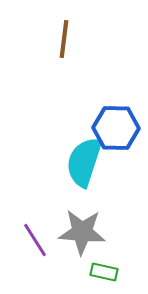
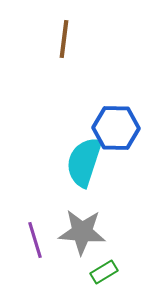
purple line: rotated 15 degrees clockwise
green rectangle: rotated 44 degrees counterclockwise
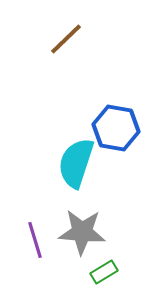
brown line: moved 2 px right; rotated 39 degrees clockwise
blue hexagon: rotated 9 degrees clockwise
cyan semicircle: moved 8 px left, 1 px down
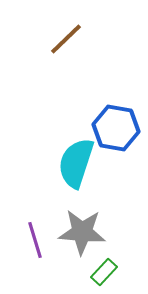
green rectangle: rotated 16 degrees counterclockwise
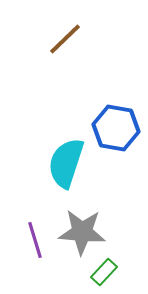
brown line: moved 1 px left
cyan semicircle: moved 10 px left
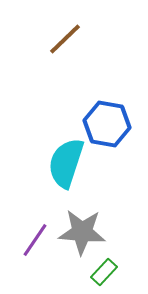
blue hexagon: moved 9 px left, 4 px up
purple line: rotated 51 degrees clockwise
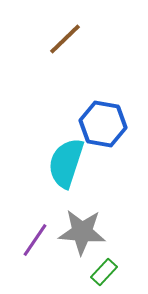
blue hexagon: moved 4 px left
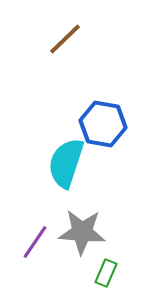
purple line: moved 2 px down
green rectangle: moved 2 px right, 1 px down; rotated 20 degrees counterclockwise
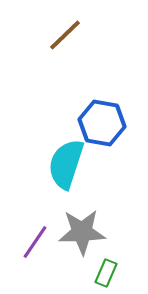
brown line: moved 4 px up
blue hexagon: moved 1 px left, 1 px up
cyan semicircle: moved 1 px down
gray star: rotated 6 degrees counterclockwise
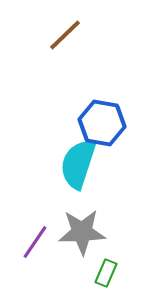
cyan semicircle: moved 12 px right
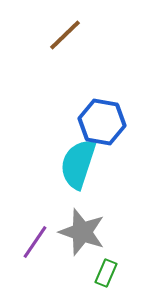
blue hexagon: moved 1 px up
gray star: rotated 21 degrees clockwise
